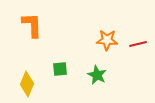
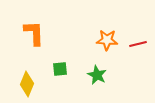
orange L-shape: moved 2 px right, 8 px down
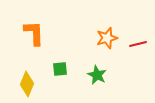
orange star: moved 2 px up; rotated 20 degrees counterclockwise
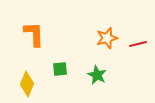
orange L-shape: moved 1 px down
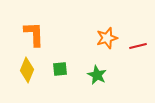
red line: moved 2 px down
yellow diamond: moved 14 px up
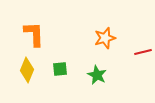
orange star: moved 2 px left
red line: moved 5 px right, 6 px down
